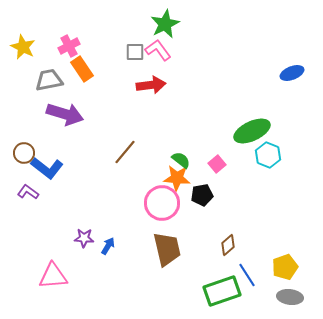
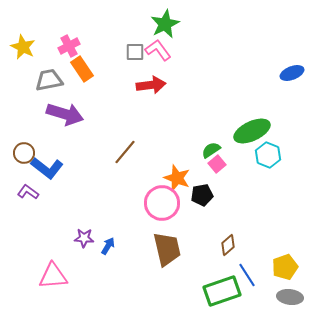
green semicircle: moved 30 px right, 10 px up; rotated 72 degrees counterclockwise
orange star: rotated 16 degrees clockwise
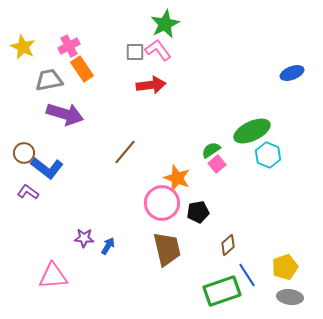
black pentagon: moved 4 px left, 17 px down
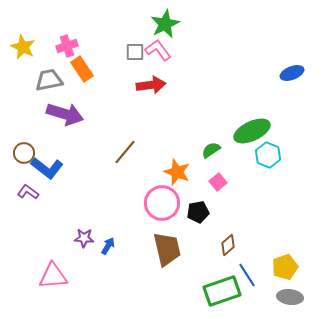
pink cross: moved 2 px left; rotated 10 degrees clockwise
pink square: moved 1 px right, 18 px down
orange star: moved 6 px up
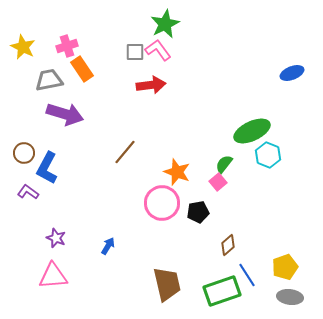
green semicircle: moved 13 px right, 14 px down; rotated 18 degrees counterclockwise
blue L-shape: rotated 80 degrees clockwise
purple star: moved 28 px left; rotated 18 degrees clockwise
brown trapezoid: moved 35 px down
